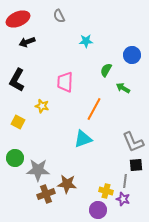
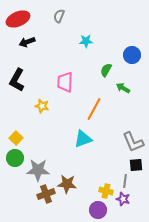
gray semicircle: rotated 48 degrees clockwise
yellow square: moved 2 px left, 16 px down; rotated 16 degrees clockwise
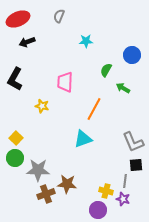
black L-shape: moved 2 px left, 1 px up
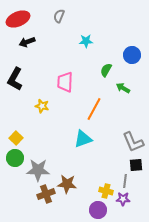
purple star: rotated 16 degrees counterclockwise
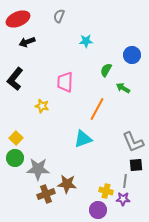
black L-shape: rotated 10 degrees clockwise
orange line: moved 3 px right
gray star: moved 1 px up
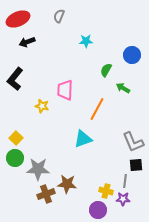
pink trapezoid: moved 8 px down
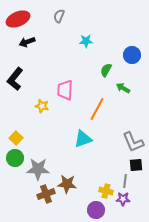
purple circle: moved 2 px left
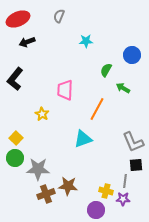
yellow star: moved 8 px down; rotated 16 degrees clockwise
brown star: moved 1 px right, 2 px down
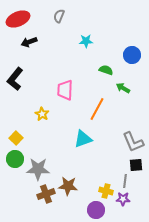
black arrow: moved 2 px right
green semicircle: rotated 80 degrees clockwise
green circle: moved 1 px down
